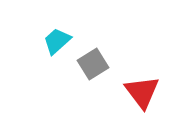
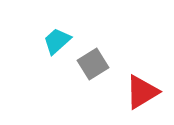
red triangle: rotated 36 degrees clockwise
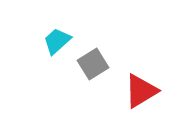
red triangle: moved 1 px left, 1 px up
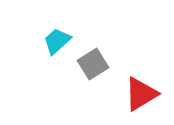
red triangle: moved 3 px down
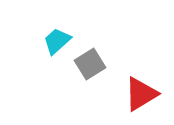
gray square: moved 3 px left
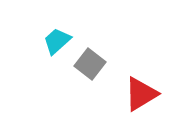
gray square: rotated 20 degrees counterclockwise
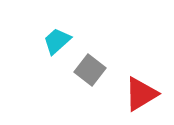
gray square: moved 6 px down
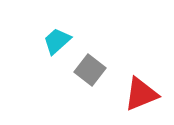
red triangle: rotated 9 degrees clockwise
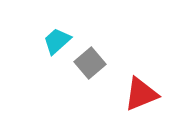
gray square: moved 7 px up; rotated 12 degrees clockwise
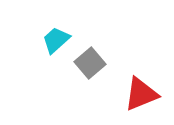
cyan trapezoid: moved 1 px left, 1 px up
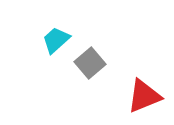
red triangle: moved 3 px right, 2 px down
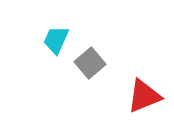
cyan trapezoid: rotated 24 degrees counterclockwise
